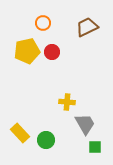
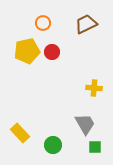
brown trapezoid: moved 1 px left, 3 px up
yellow cross: moved 27 px right, 14 px up
green circle: moved 7 px right, 5 px down
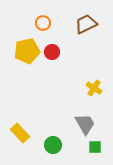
yellow cross: rotated 28 degrees clockwise
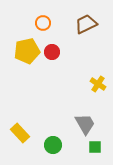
yellow cross: moved 4 px right, 4 px up
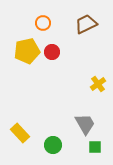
yellow cross: rotated 21 degrees clockwise
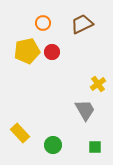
brown trapezoid: moved 4 px left
gray trapezoid: moved 14 px up
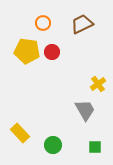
yellow pentagon: rotated 20 degrees clockwise
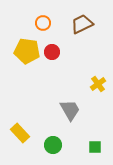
gray trapezoid: moved 15 px left
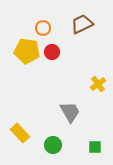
orange circle: moved 5 px down
gray trapezoid: moved 2 px down
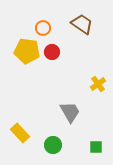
brown trapezoid: rotated 60 degrees clockwise
green square: moved 1 px right
